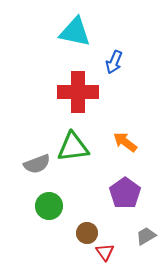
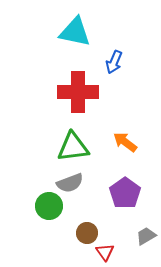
gray semicircle: moved 33 px right, 19 px down
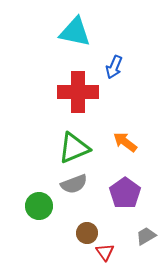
blue arrow: moved 5 px down
green triangle: moved 1 px right, 1 px down; rotated 16 degrees counterclockwise
gray semicircle: moved 4 px right, 1 px down
green circle: moved 10 px left
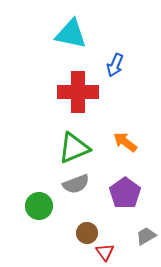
cyan triangle: moved 4 px left, 2 px down
blue arrow: moved 1 px right, 2 px up
gray semicircle: moved 2 px right
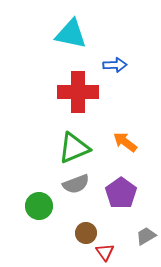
blue arrow: rotated 115 degrees counterclockwise
purple pentagon: moved 4 px left
brown circle: moved 1 px left
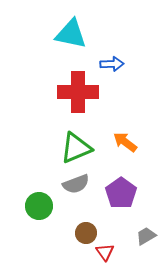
blue arrow: moved 3 px left, 1 px up
green triangle: moved 2 px right
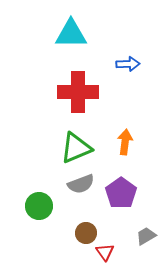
cyan triangle: rotated 12 degrees counterclockwise
blue arrow: moved 16 px right
orange arrow: rotated 60 degrees clockwise
gray semicircle: moved 5 px right
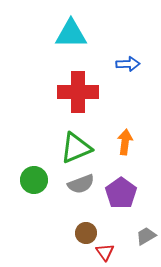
green circle: moved 5 px left, 26 px up
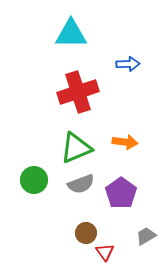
red cross: rotated 18 degrees counterclockwise
orange arrow: rotated 90 degrees clockwise
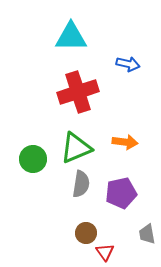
cyan triangle: moved 3 px down
blue arrow: rotated 15 degrees clockwise
green circle: moved 1 px left, 21 px up
gray semicircle: rotated 60 degrees counterclockwise
purple pentagon: rotated 24 degrees clockwise
gray trapezoid: moved 1 px right, 2 px up; rotated 70 degrees counterclockwise
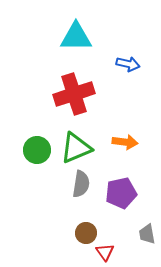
cyan triangle: moved 5 px right
red cross: moved 4 px left, 2 px down
green circle: moved 4 px right, 9 px up
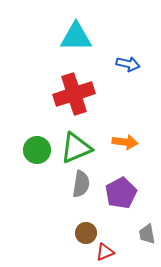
purple pentagon: rotated 16 degrees counterclockwise
red triangle: rotated 42 degrees clockwise
